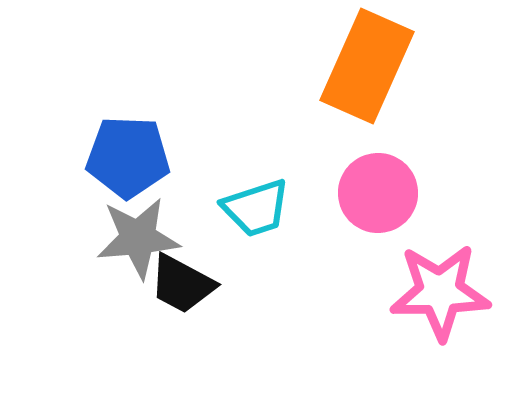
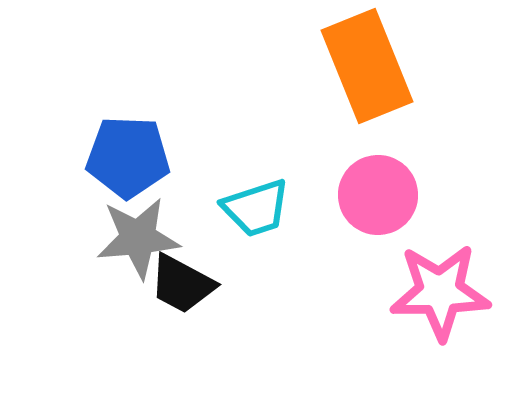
orange rectangle: rotated 46 degrees counterclockwise
pink circle: moved 2 px down
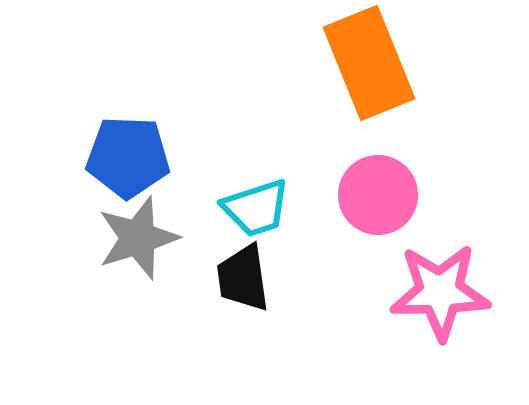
orange rectangle: moved 2 px right, 3 px up
gray star: rotated 12 degrees counterclockwise
black trapezoid: moved 61 px right, 6 px up; rotated 54 degrees clockwise
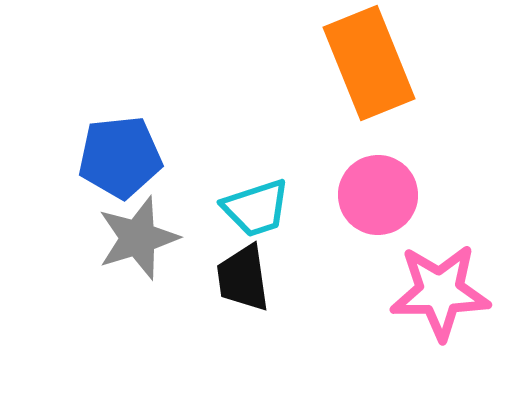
blue pentagon: moved 8 px left; rotated 8 degrees counterclockwise
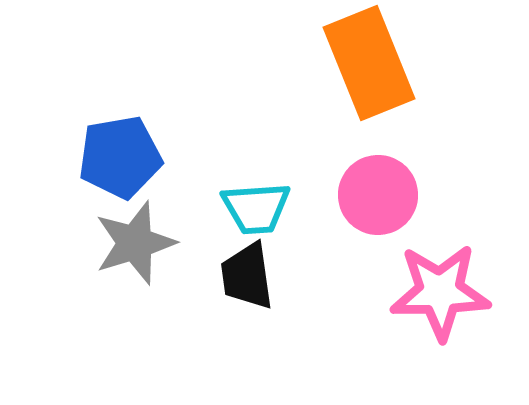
blue pentagon: rotated 4 degrees counterclockwise
cyan trapezoid: rotated 14 degrees clockwise
gray star: moved 3 px left, 5 px down
black trapezoid: moved 4 px right, 2 px up
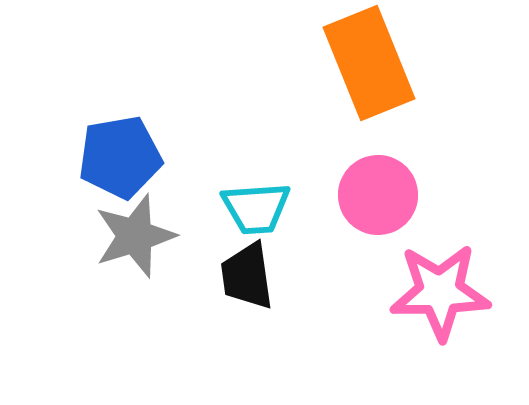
gray star: moved 7 px up
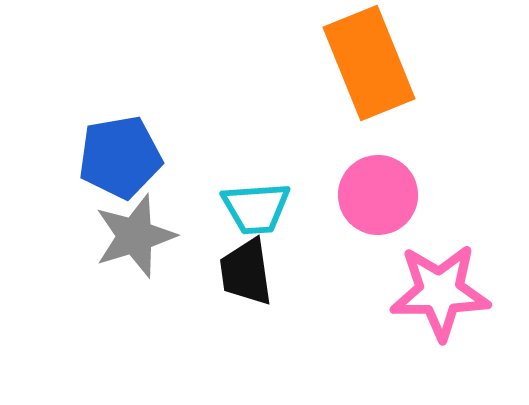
black trapezoid: moved 1 px left, 4 px up
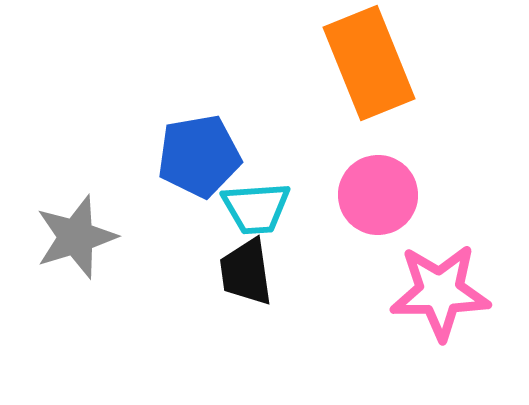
blue pentagon: moved 79 px right, 1 px up
gray star: moved 59 px left, 1 px down
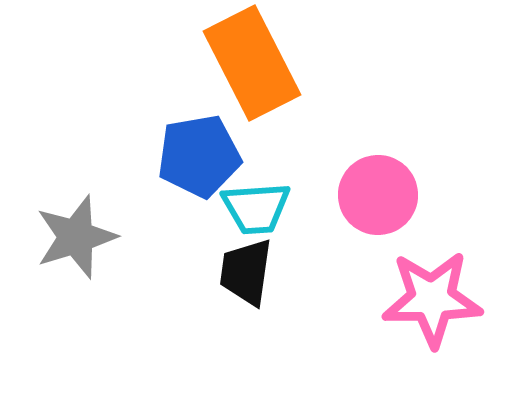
orange rectangle: moved 117 px left; rotated 5 degrees counterclockwise
black trapezoid: rotated 16 degrees clockwise
pink star: moved 8 px left, 7 px down
